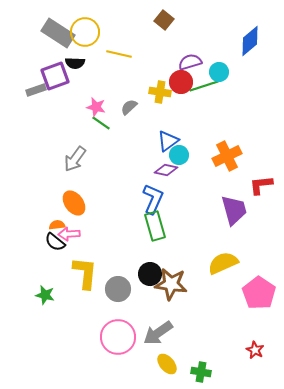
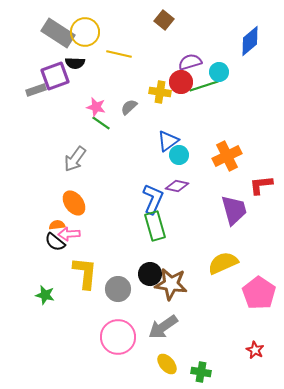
purple diamond at (166, 170): moved 11 px right, 16 px down
gray arrow at (158, 333): moved 5 px right, 6 px up
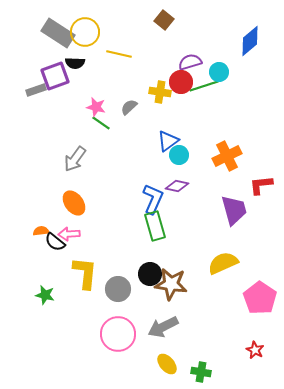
orange semicircle at (57, 225): moved 16 px left, 6 px down
pink pentagon at (259, 293): moved 1 px right, 5 px down
gray arrow at (163, 327): rotated 8 degrees clockwise
pink circle at (118, 337): moved 3 px up
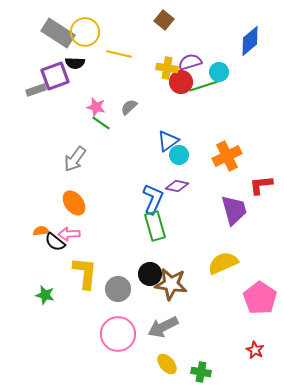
yellow cross at (160, 92): moved 7 px right, 24 px up
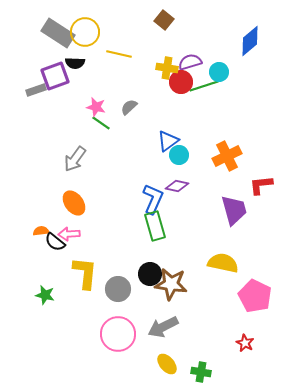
yellow semicircle at (223, 263): rotated 36 degrees clockwise
pink pentagon at (260, 298): moved 5 px left, 2 px up; rotated 8 degrees counterclockwise
red star at (255, 350): moved 10 px left, 7 px up
